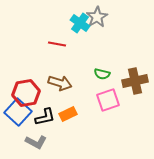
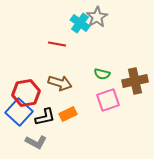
blue square: moved 1 px right
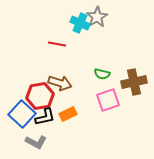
cyan cross: rotated 12 degrees counterclockwise
brown cross: moved 1 px left, 1 px down
red hexagon: moved 14 px right, 3 px down
blue square: moved 3 px right, 2 px down
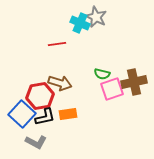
gray star: moved 1 px left; rotated 15 degrees counterclockwise
red line: rotated 18 degrees counterclockwise
pink square: moved 4 px right, 11 px up
orange rectangle: rotated 18 degrees clockwise
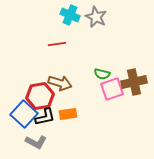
cyan cross: moved 10 px left, 8 px up
blue square: moved 2 px right
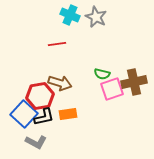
black L-shape: moved 1 px left
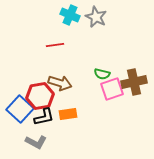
red line: moved 2 px left, 1 px down
blue square: moved 4 px left, 5 px up
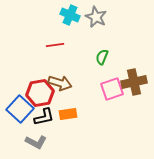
green semicircle: moved 17 px up; rotated 98 degrees clockwise
red hexagon: moved 3 px up
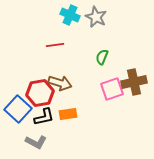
blue square: moved 2 px left
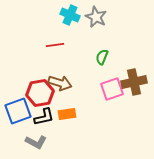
blue square: moved 2 px down; rotated 28 degrees clockwise
orange rectangle: moved 1 px left
